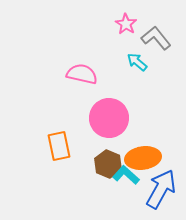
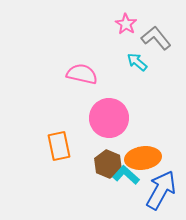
blue arrow: moved 1 px down
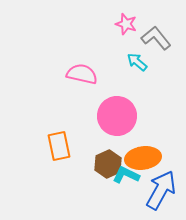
pink star: rotated 15 degrees counterclockwise
pink circle: moved 8 px right, 2 px up
brown hexagon: rotated 12 degrees clockwise
cyan L-shape: rotated 16 degrees counterclockwise
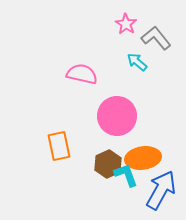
pink star: rotated 15 degrees clockwise
cyan L-shape: rotated 44 degrees clockwise
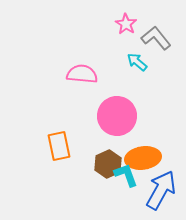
pink semicircle: rotated 8 degrees counterclockwise
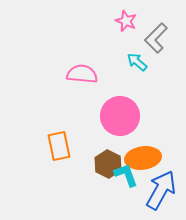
pink star: moved 3 px up; rotated 10 degrees counterclockwise
gray L-shape: rotated 96 degrees counterclockwise
pink circle: moved 3 px right
brown hexagon: rotated 8 degrees counterclockwise
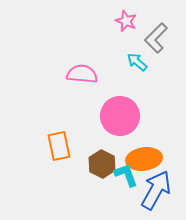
orange ellipse: moved 1 px right, 1 px down
brown hexagon: moved 6 px left
blue arrow: moved 5 px left
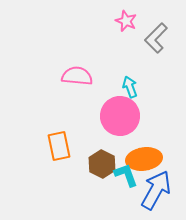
cyan arrow: moved 7 px left, 25 px down; rotated 30 degrees clockwise
pink semicircle: moved 5 px left, 2 px down
